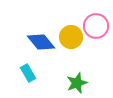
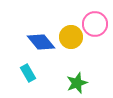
pink circle: moved 1 px left, 2 px up
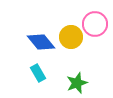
cyan rectangle: moved 10 px right
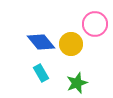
yellow circle: moved 7 px down
cyan rectangle: moved 3 px right
